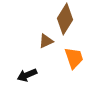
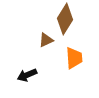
brown triangle: moved 1 px up
orange trapezoid: rotated 15 degrees clockwise
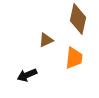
brown diamond: moved 13 px right; rotated 20 degrees counterclockwise
orange trapezoid: rotated 10 degrees clockwise
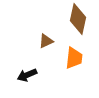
brown triangle: moved 1 px down
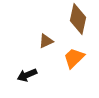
orange trapezoid: rotated 140 degrees counterclockwise
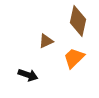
brown diamond: moved 2 px down
black arrow: moved 1 px right; rotated 138 degrees counterclockwise
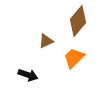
brown diamond: rotated 28 degrees clockwise
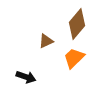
brown diamond: moved 1 px left, 3 px down
black arrow: moved 2 px left, 2 px down
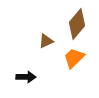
black arrow: rotated 18 degrees counterclockwise
